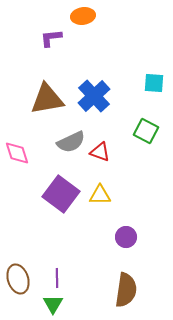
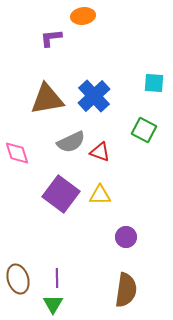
green square: moved 2 px left, 1 px up
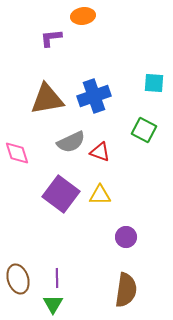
blue cross: rotated 24 degrees clockwise
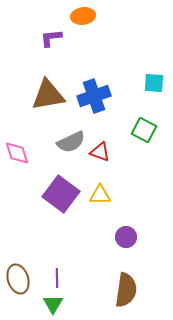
brown triangle: moved 1 px right, 4 px up
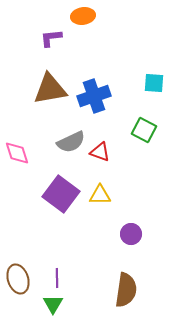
brown triangle: moved 2 px right, 6 px up
purple circle: moved 5 px right, 3 px up
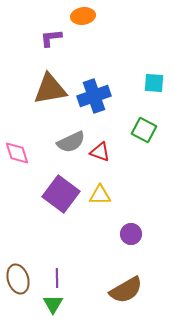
brown semicircle: rotated 52 degrees clockwise
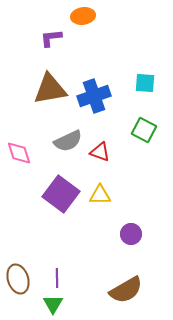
cyan square: moved 9 px left
gray semicircle: moved 3 px left, 1 px up
pink diamond: moved 2 px right
